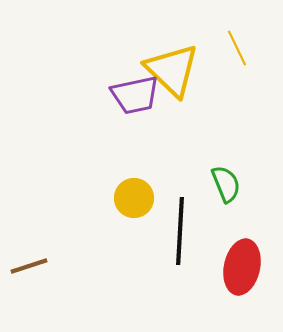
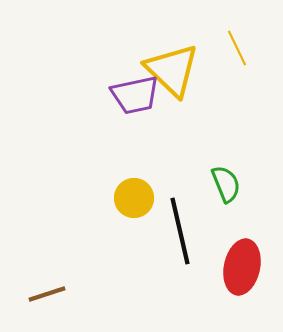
black line: rotated 16 degrees counterclockwise
brown line: moved 18 px right, 28 px down
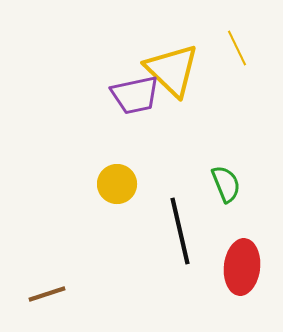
yellow circle: moved 17 px left, 14 px up
red ellipse: rotated 6 degrees counterclockwise
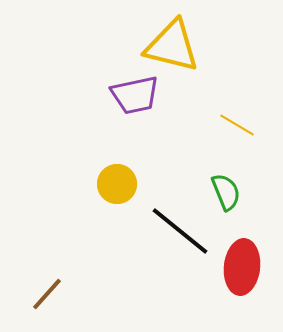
yellow line: moved 77 px down; rotated 33 degrees counterclockwise
yellow triangle: moved 24 px up; rotated 30 degrees counterclockwise
green semicircle: moved 8 px down
black line: rotated 38 degrees counterclockwise
brown line: rotated 30 degrees counterclockwise
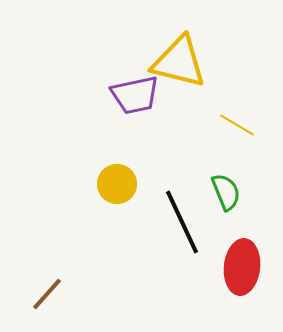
yellow triangle: moved 7 px right, 16 px down
black line: moved 2 px right, 9 px up; rotated 26 degrees clockwise
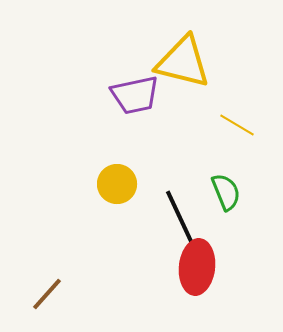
yellow triangle: moved 4 px right
red ellipse: moved 45 px left
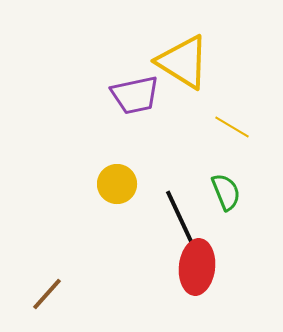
yellow triangle: rotated 18 degrees clockwise
yellow line: moved 5 px left, 2 px down
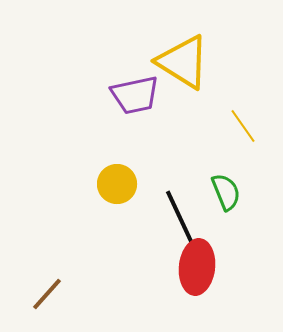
yellow line: moved 11 px right, 1 px up; rotated 24 degrees clockwise
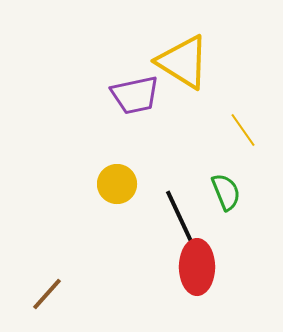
yellow line: moved 4 px down
red ellipse: rotated 6 degrees counterclockwise
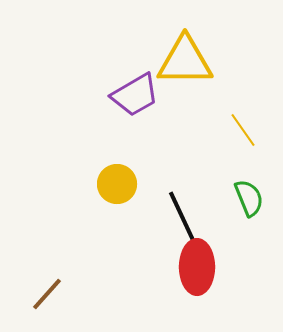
yellow triangle: moved 2 px right, 1 px up; rotated 32 degrees counterclockwise
purple trapezoid: rotated 18 degrees counterclockwise
green semicircle: moved 23 px right, 6 px down
black line: moved 3 px right, 1 px down
